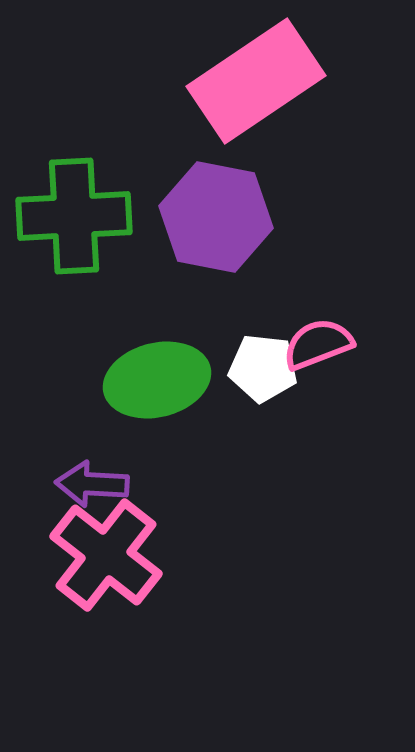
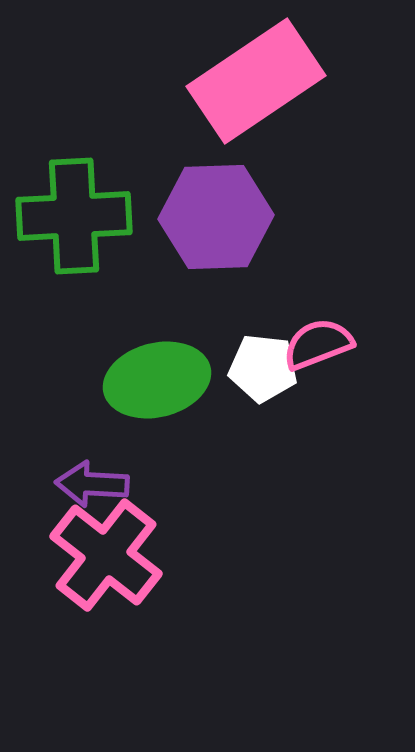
purple hexagon: rotated 13 degrees counterclockwise
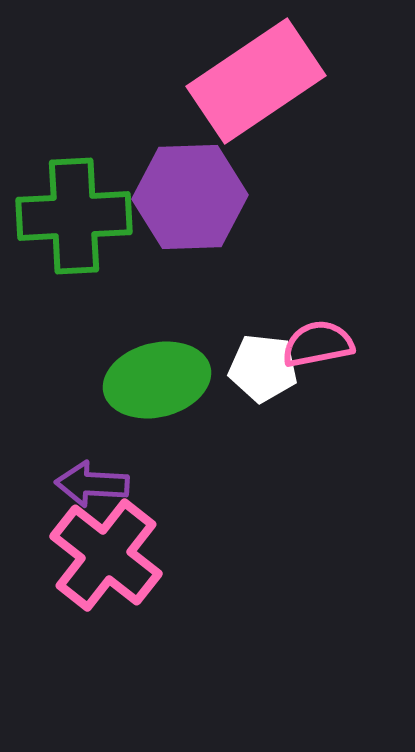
purple hexagon: moved 26 px left, 20 px up
pink semicircle: rotated 10 degrees clockwise
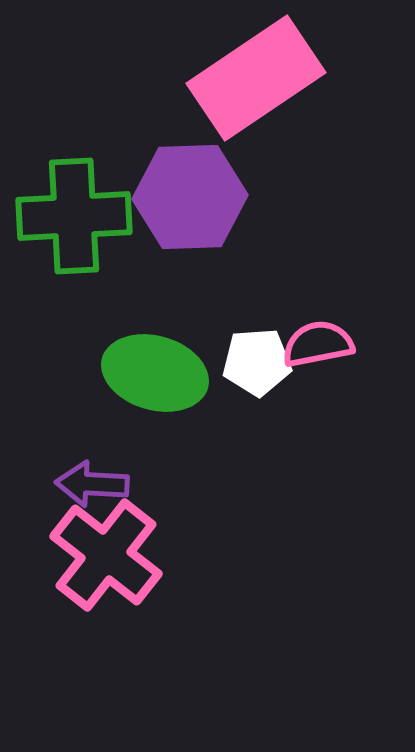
pink rectangle: moved 3 px up
white pentagon: moved 6 px left, 6 px up; rotated 10 degrees counterclockwise
green ellipse: moved 2 px left, 7 px up; rotated 30 degrees clockwise
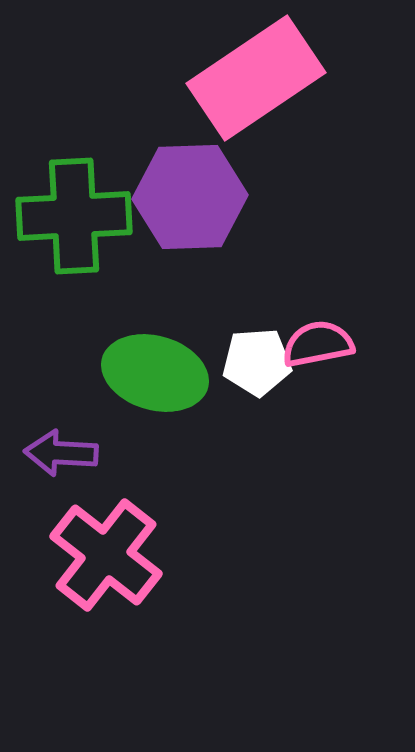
purple arrow: moved 31 px left, 31 px up
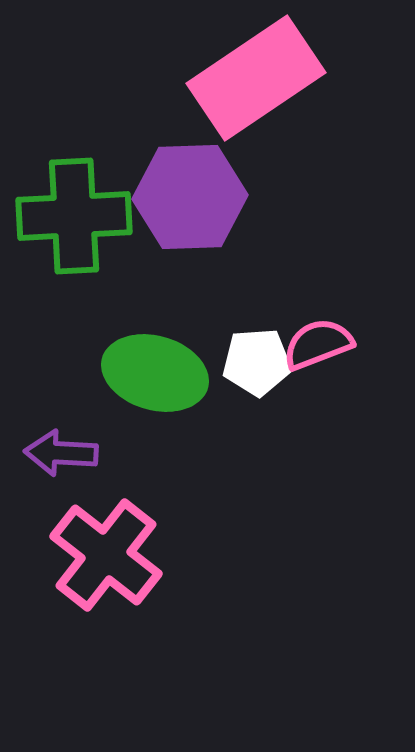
pink semicircle: rotated 10 degrees counterclockwise
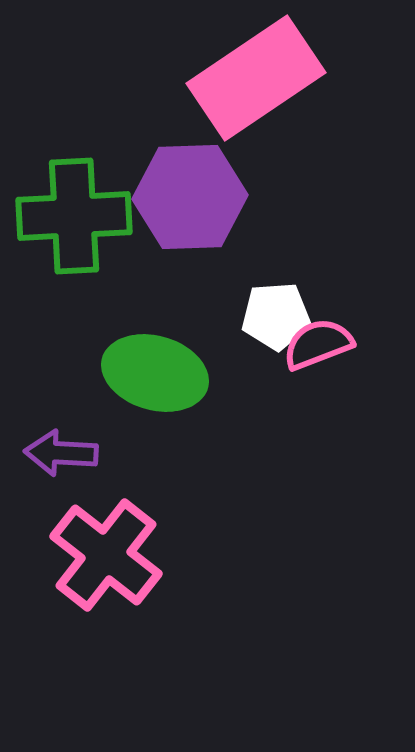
white pentagon: moved 19 px right, 46 px up
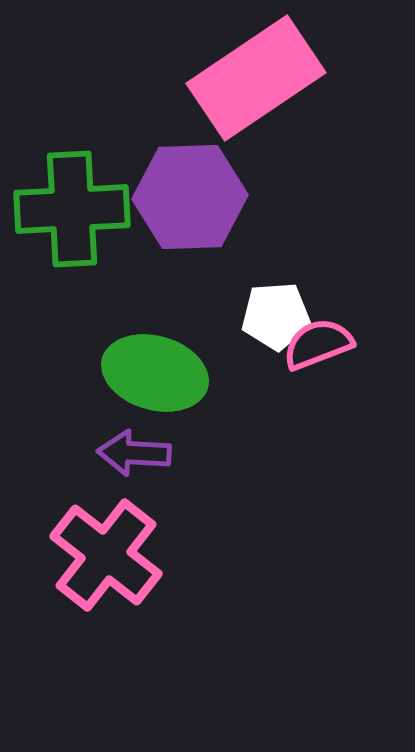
green cross: moved 2 px left, 7 px up
purple arrow: moved 73 px right
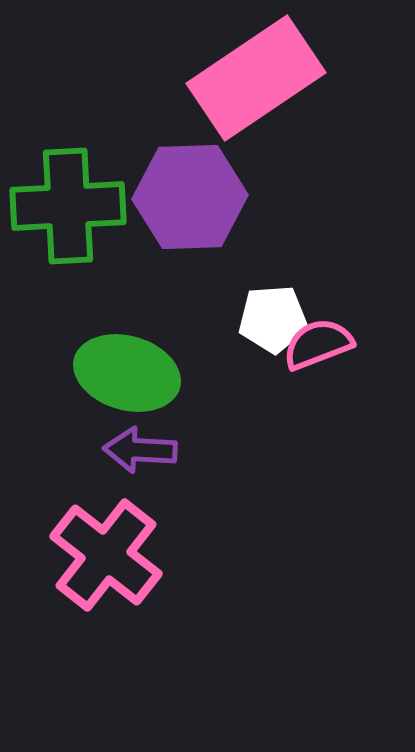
green cross: moved 4 px left, 3 px up
white pentagon: moved 3 px left, 3 px down
green ellipse: moved 28 px left
purple arrow: moved 6 px right, 3 px up
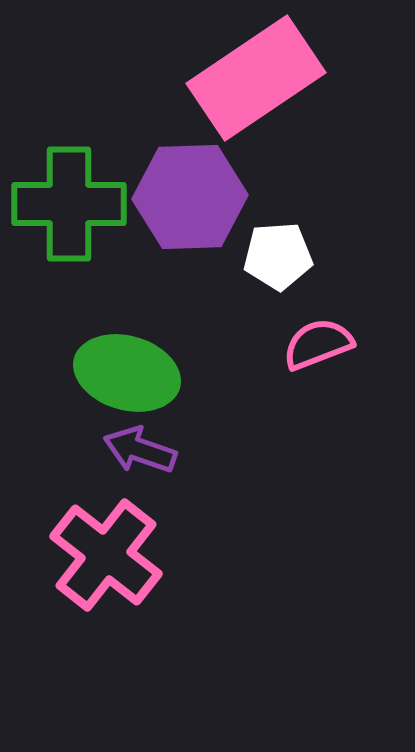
green cross: moved 1 px right, 2 px up; rotated 3 degrees clockwise
white pentagon: moved 5 px right, 63 px up
purple arrow: rotated 16 degrees clockwise
